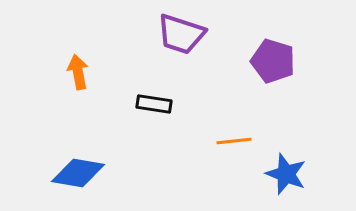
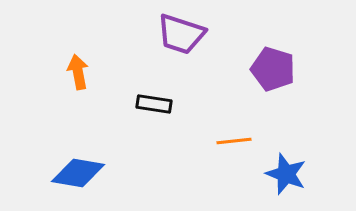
purple pentagon: moved 8 px down
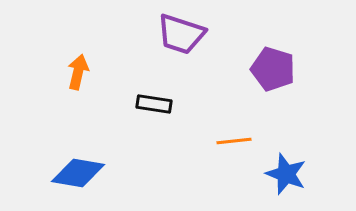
orange arrow: rotated 24 degrees clockwise
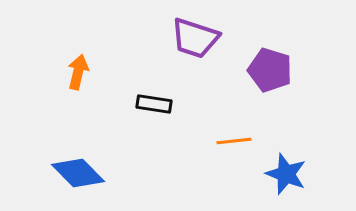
purple trapezoid: moved 14 px right, 4 px down
purple pentagon: moved 3 px left, 1 px down
blue diamond: rotated 36 degrees clockwise
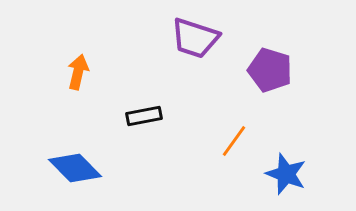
black rectangle: moved 10 px left, 12 px down; rotated 20 degrees counterclockwise
orange line: rotated 48 degrees counterclockwise
blue diamond: moved 3 px left, 5 px up
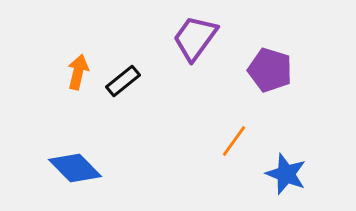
purple trapezoid: rotated 108 degrees clockwise
black rectangle: moved 21 px left, 35 px up; rotated 28 degrees counterclockwise
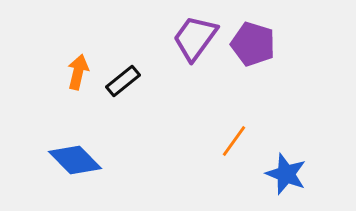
purple pentagon: moved 17 px left, 26 px up
blue diamond: moved 8 px up
